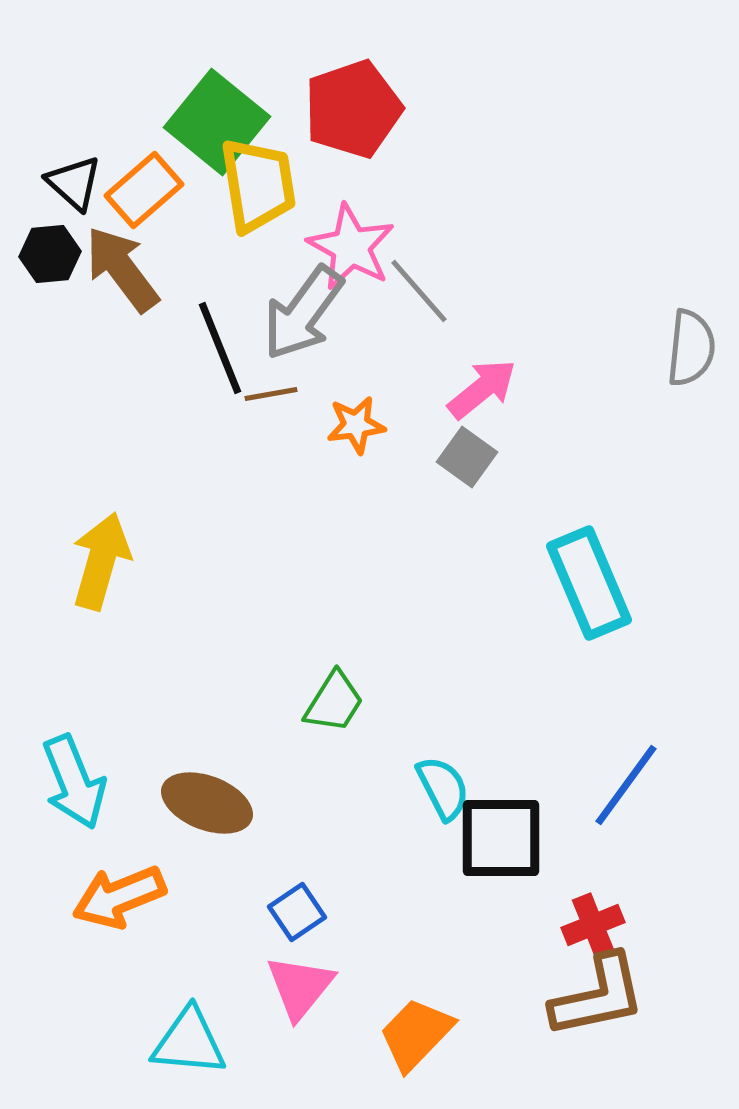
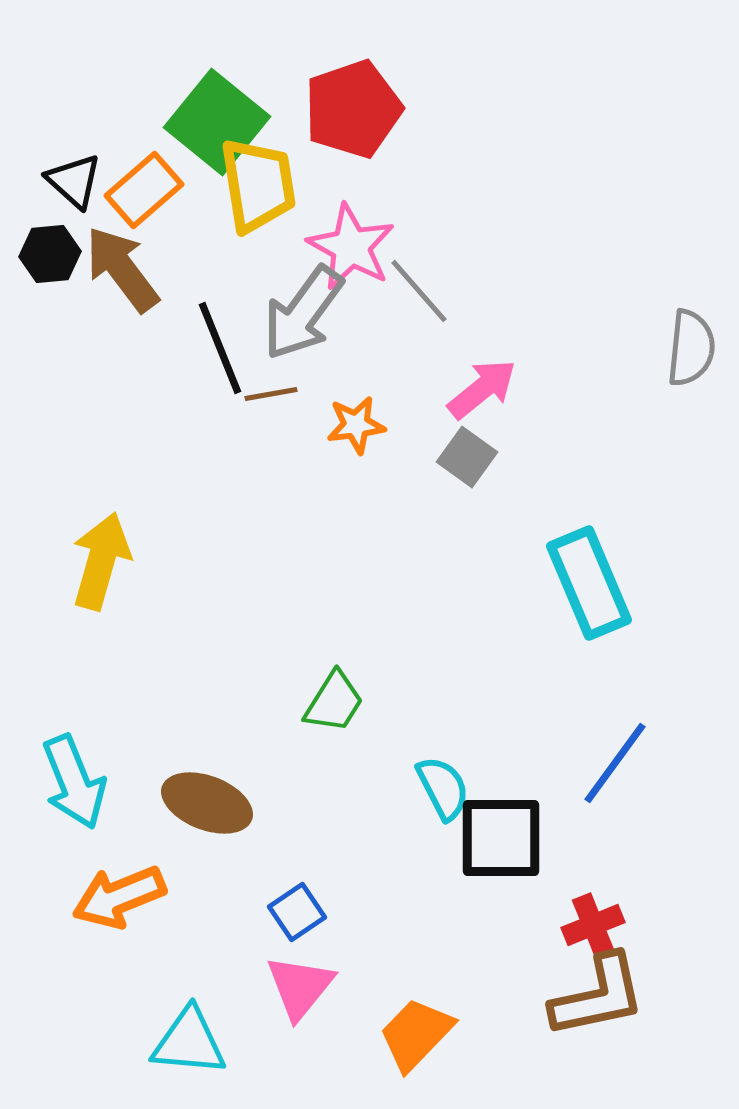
black triangle: moved 2 px up
blue line: moved 11 px left, 22 px up
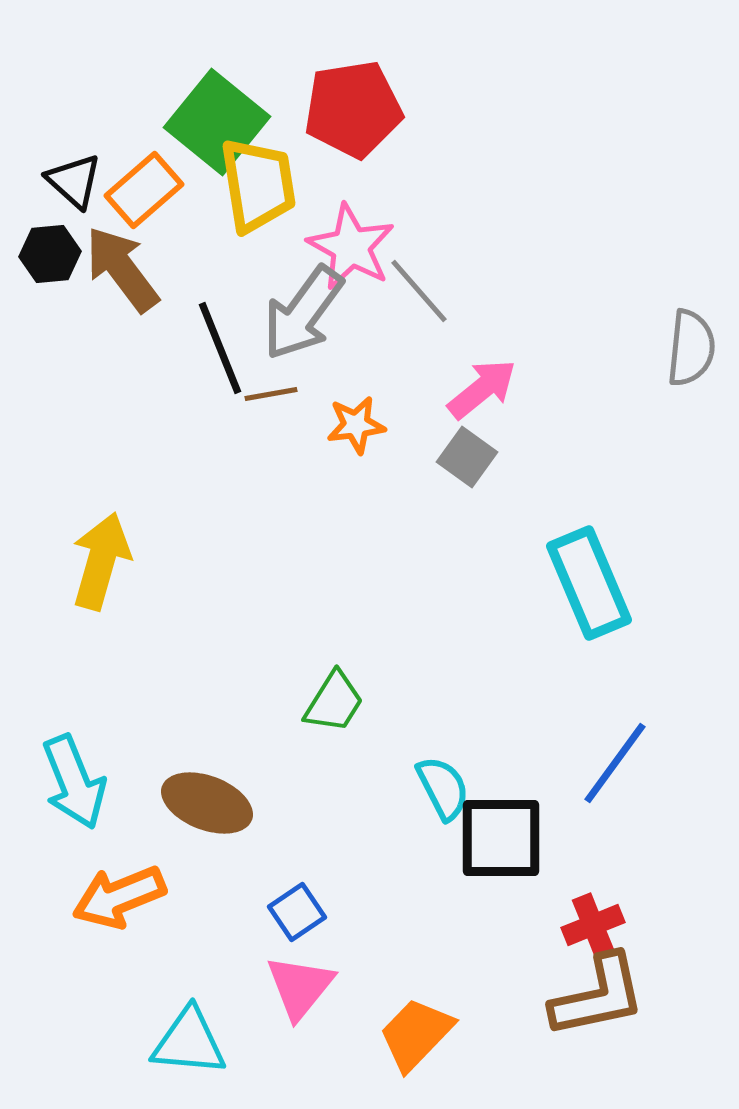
red pentagon: rotated 10 degrees clockwise
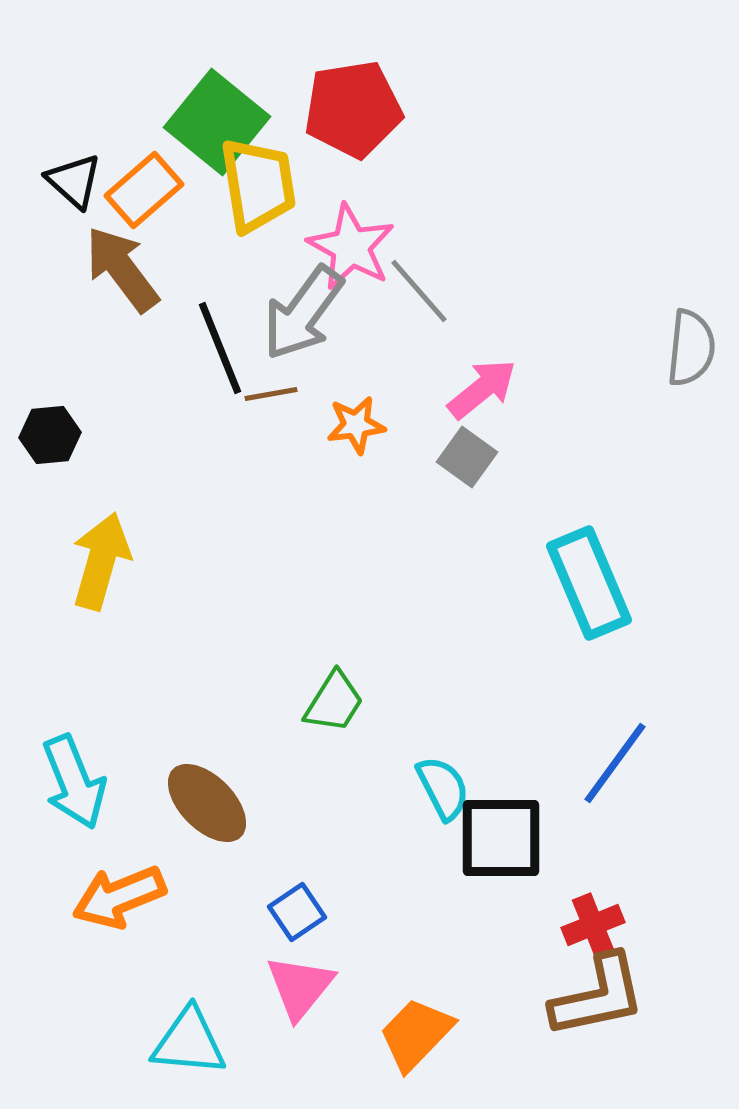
black hexagon: moved 181 px down
brown ellipse: rotated 24 degrees clockwise
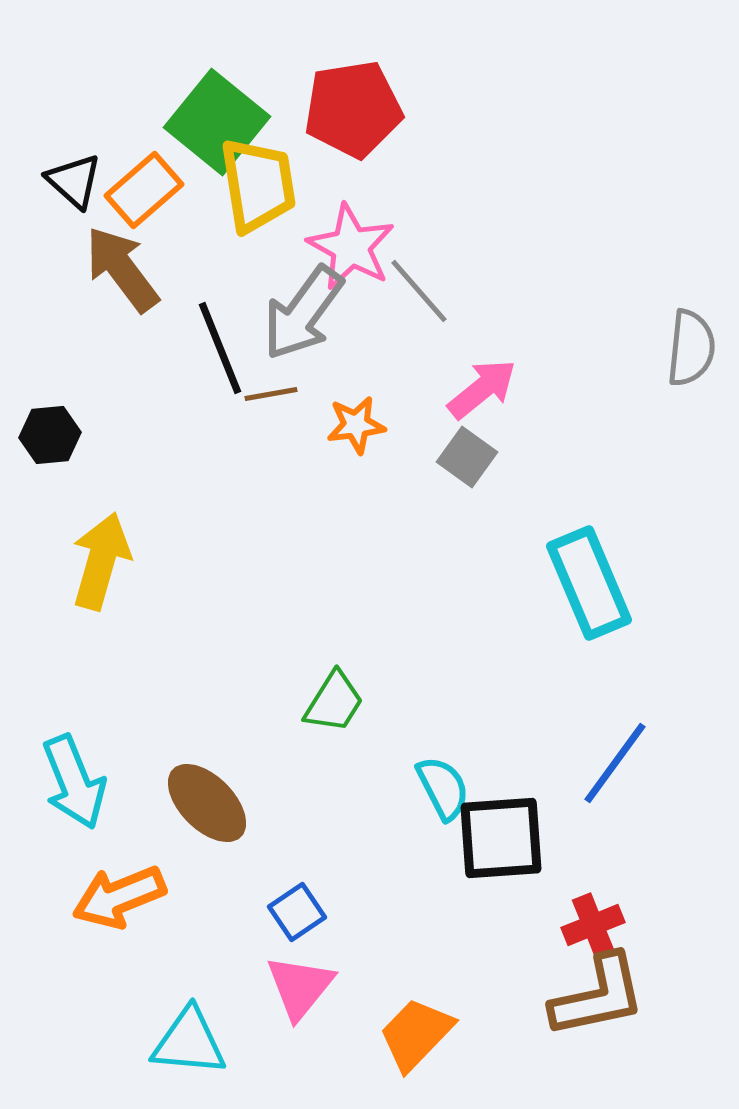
black square: rotated 4 degrees counterclockwise
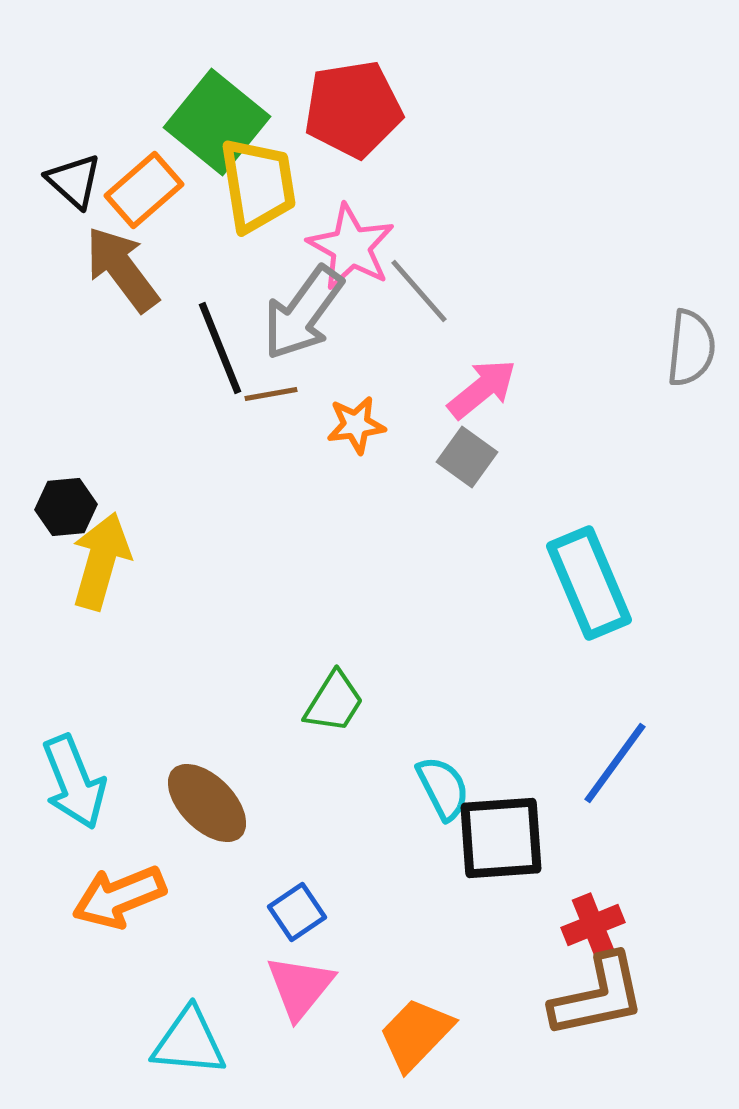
black hexagon: moved 16 px right, 72 px down
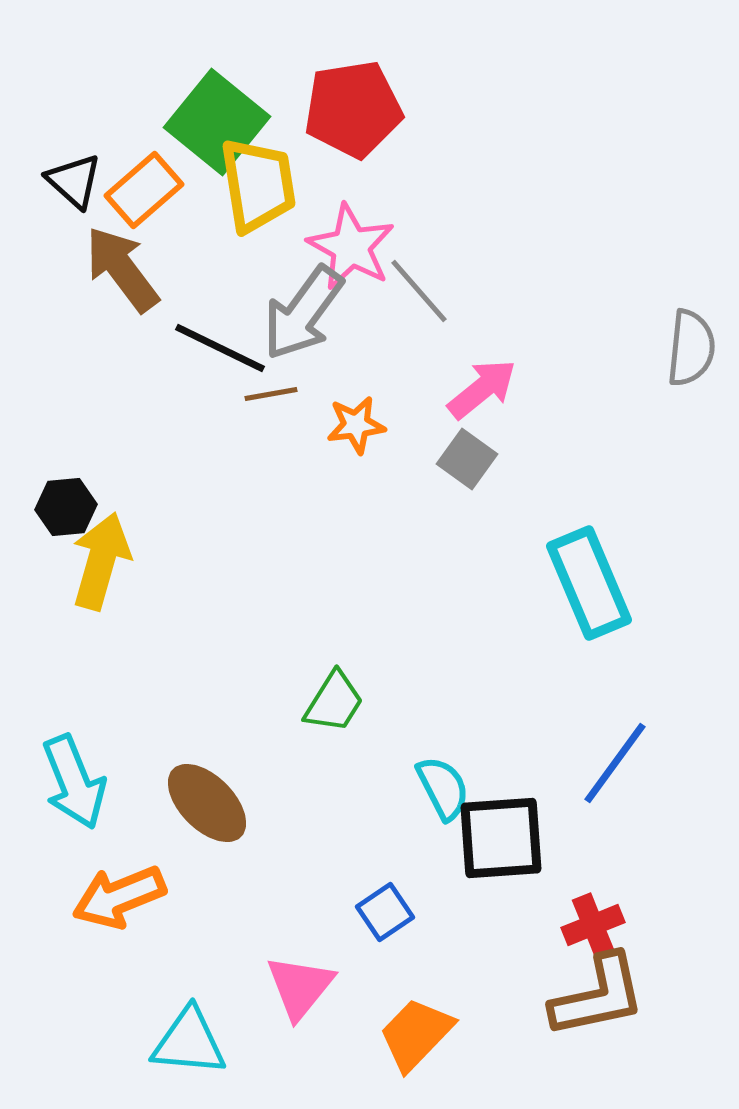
black line: rotated 42 degrees counterclockwise
gray square: moved 2 px down
blue square: moved 88 px right
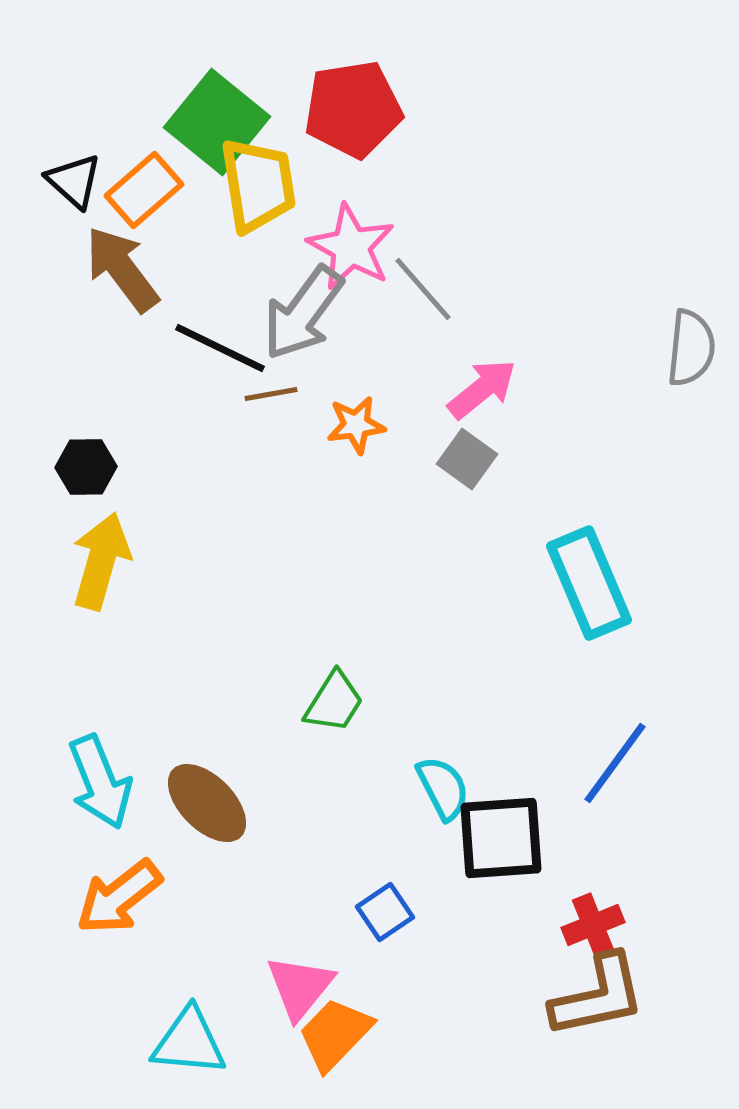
gray line: moved 4 px right, 2 px up
black hexagon: moved 20 px right, 40 px up; rotated 4 degrees clockwise
cyan arrow: moved 26 px right
orange arrow: rotated 16 degrees counterclockwise
orange trapezoid: moved 81 px left
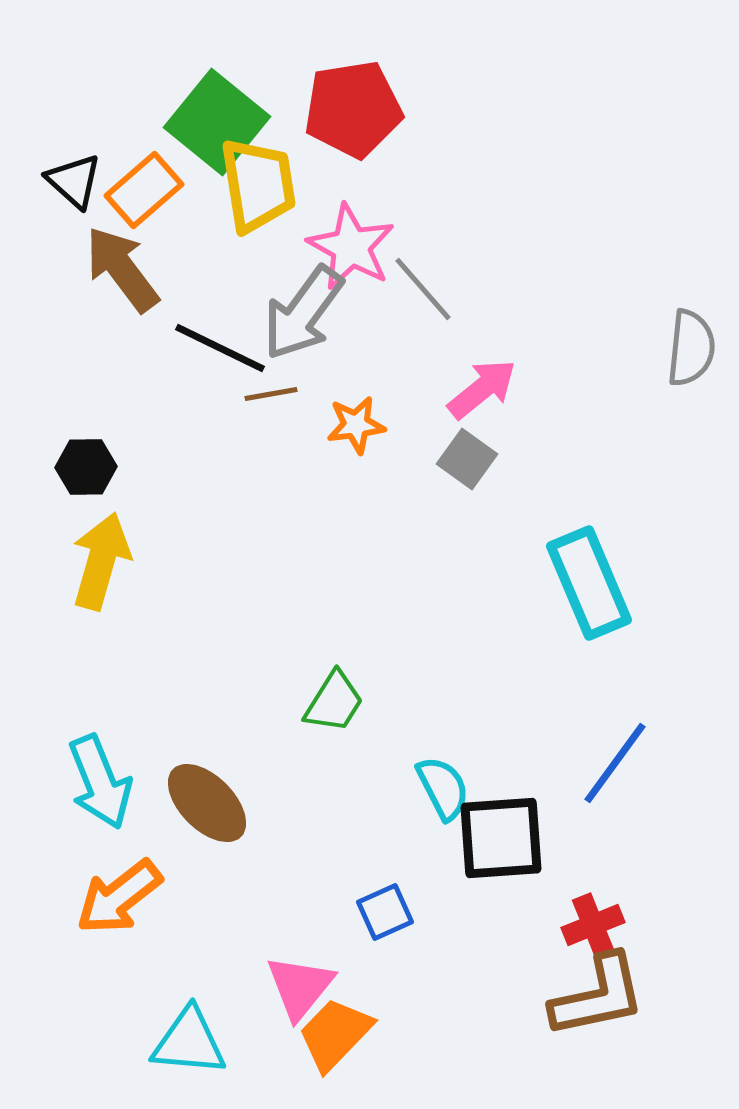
blue square: rotated 10 degrees clockwise
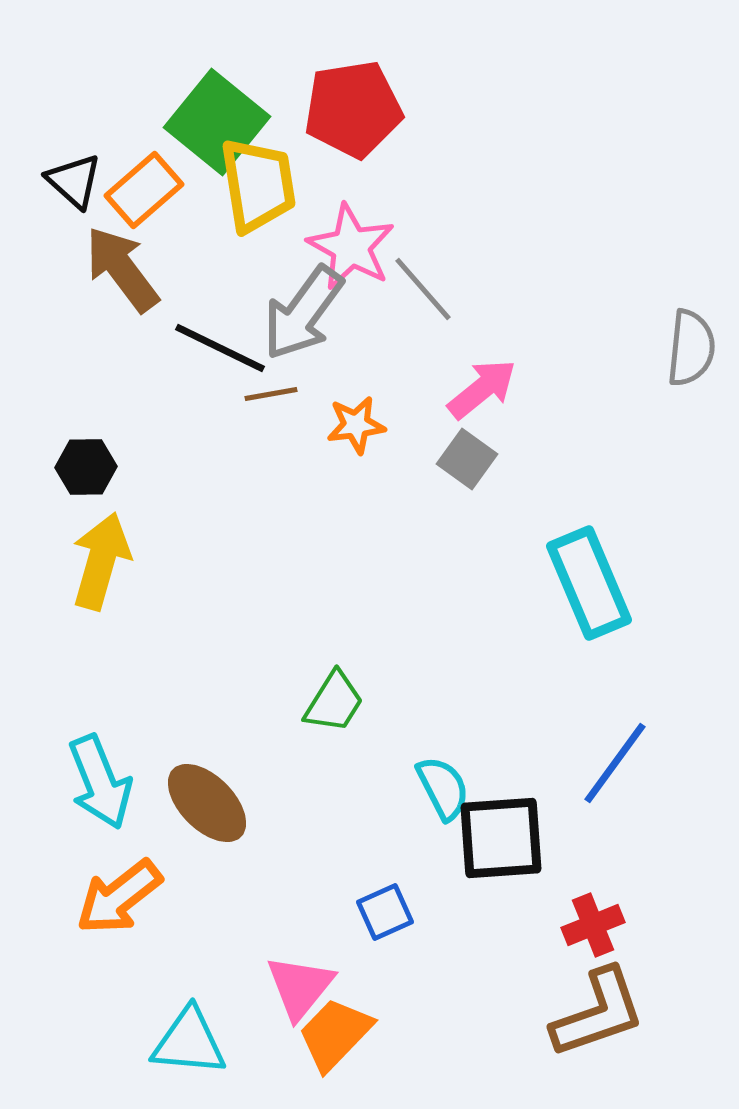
brown L-shape: moved 17 px down; rotated 7 degrees counterclockwise
